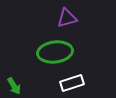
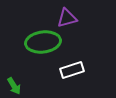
green ellipse: moved 12 px left, 10 px up
white rectangle: moved 13 px up
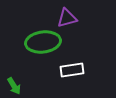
white rectangle: rotated 10 degrees clockwise
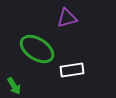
green ellipse: moved 6 px left, 7 px down; rotated 40 degrees clockwise
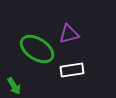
purple triangle: moved 2 px right, 16 px down
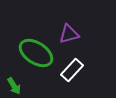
green ellipse: moved 1 px left, 4 px down
white rectangle: rotated 40 degrees counterclockwise
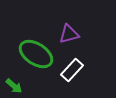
green ellipse: moved 1 px down
green arrow: rotated 18 degrees counterclockwise
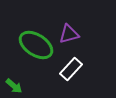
green ellipse: moved 9 px up
white rectangle: moved 1 px left, 1 px up
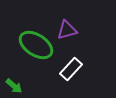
purple triangle: moved 2 px left, 4 px up
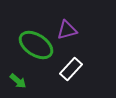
green arrow: moved 4 px right, 5 px up
